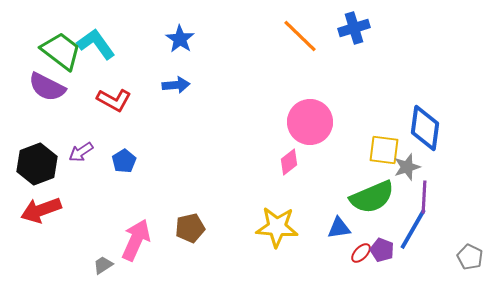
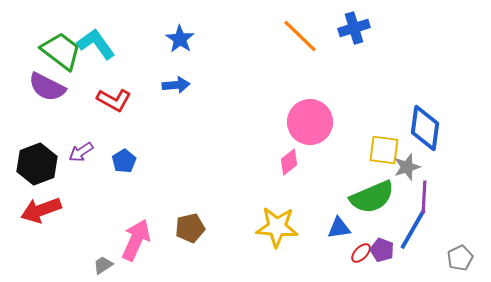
gray pentagon: moved 10 px left, 1 px down; rotated 20 degrees clockwise
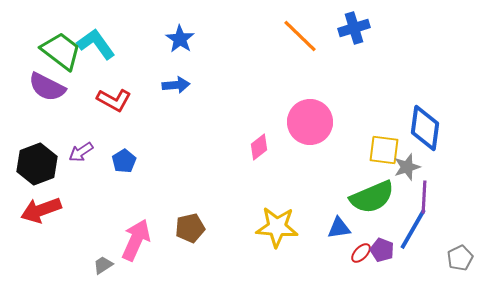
pink diamond: moved 30 px left, 15 px up
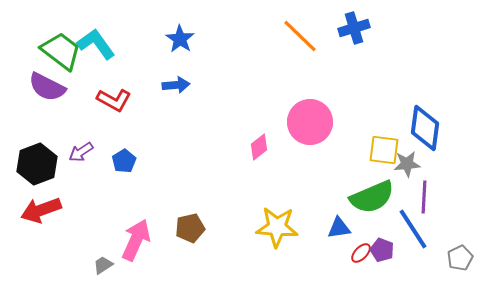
gray star: moved 3 px up; rotated 12 degrees clockwise
blue line: rotated 63 degrees counterclockwise
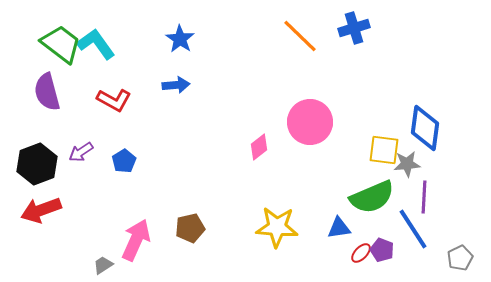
green trapezoid: moved 7 px up
purple semicircle: moved 5 px down; rotated 48 degrees clockwise
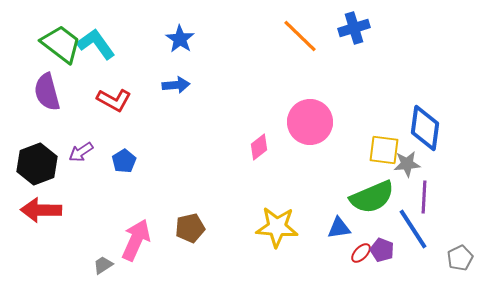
red arrow: rotated 21 degrees clockwise
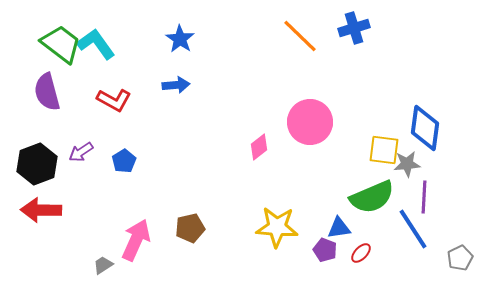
purple pentagon: moved 57 px left
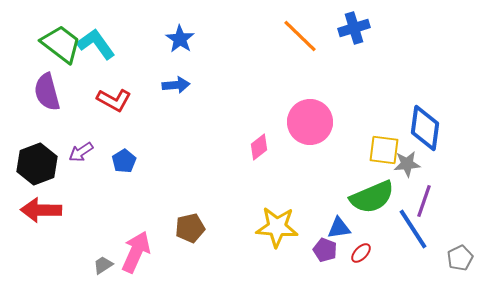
purple line: moved 4 px down; rotated 16 degrees clockwise
pink arrow: moved 12 px down
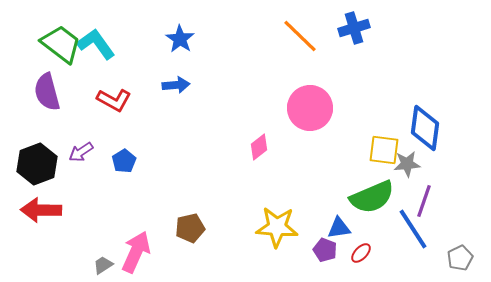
pink circle: moved 14 px up
